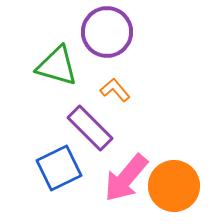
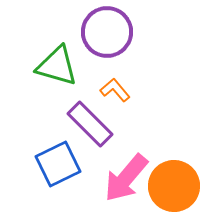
purple rectangle: moved 4 px up
blue square: moved 1 px left, 4 px up
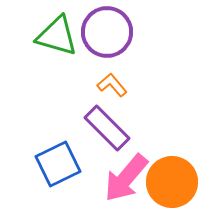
green triangle: moved 30 px up
orange L-shape: moved 3 px left, 5 px up
purple rectangle: moved 17 px right, 4 px down
orange circle: moved 2 px left, 4 px up
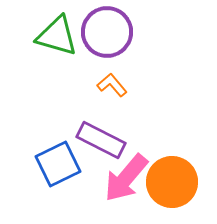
purple rectangle: moved 6 px left, 12 px down; rotated 18 degrees counterclockwise
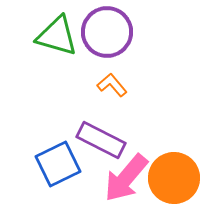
orange circle: moved 2 px right, 4 px up
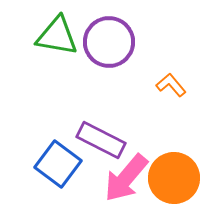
purple circle: moved 2 px right, 10 px down
green triangle: rotated 6 degrees counterclockwise
orange L-shape: moved 59 px right
blue square: rotated 27 degrees counterclockwise
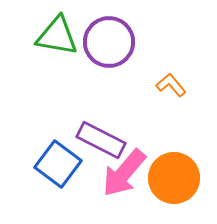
pink arrow: moved 2 px left, 5 px up
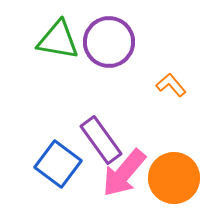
green triangle: moved 1 px right, 4 px down
purple rectangle: rotated 27 degrees clockwise
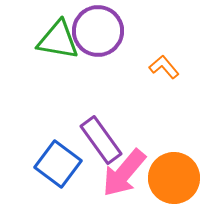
purple circle: moved 11 px left, 11 px up
orange L-shape: moved 7 px left, 18 px up
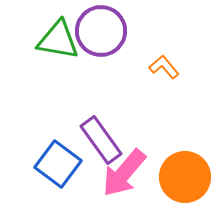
purple circle: moved 3 px right
orange circle: moved 11 px right, 1 px up
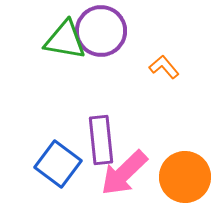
green triangle: moved 7 px right
purple rectangle: rotated 30 degrees clockwise
pink arrow: rotated 6 degrees clockwise
